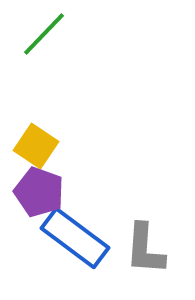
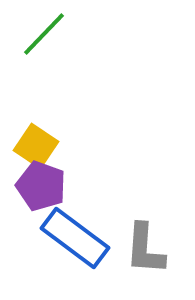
purple pentagon: moved 2 px right, 6 px up
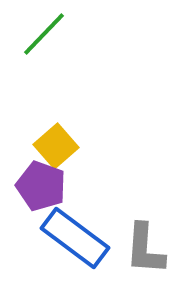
yellow square: moved 20 px right; rotated 15 degrees clockwise
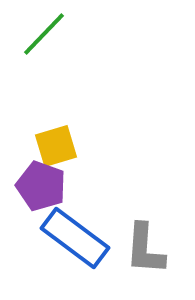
yellow square: rotated 24 degrees clockwise
